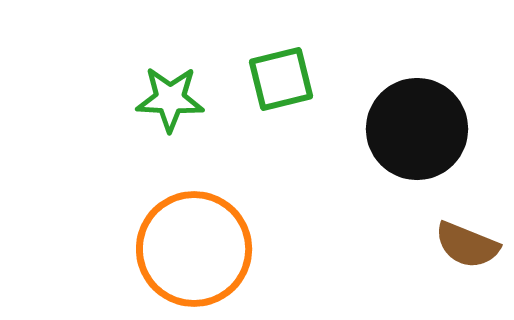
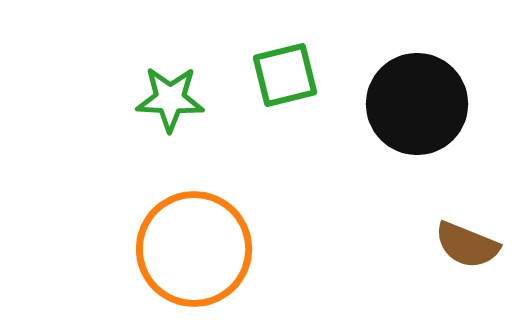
green square: moved 4 px right, 4 px up
black circle: moved 25 px up
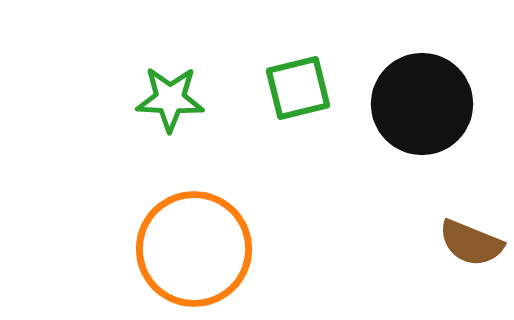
green square: moved 13 px right, 13 px down
black circle: moved 5 px right
brown semicircle: moved 4 px right, 2 px up
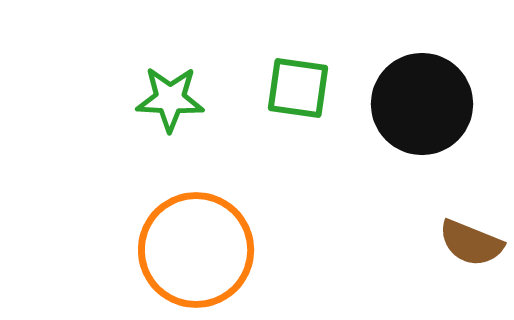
green square: rotated 22 degrees clockwise
orange circle: moved 2 px right, 1 px down
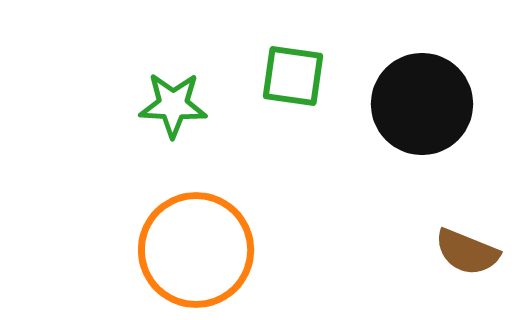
green square: moved 5 px left, 12 px up
green star: moved 3 px right, 6 px down
brown semicircle: moved 4 px left, 9 px down
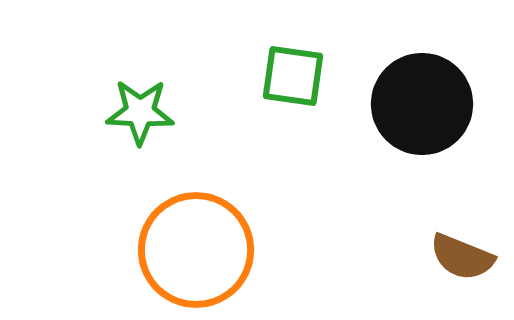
green star: moved 33 px left, 7 px down
brown semicircle: moved 5 px left, 5 px down
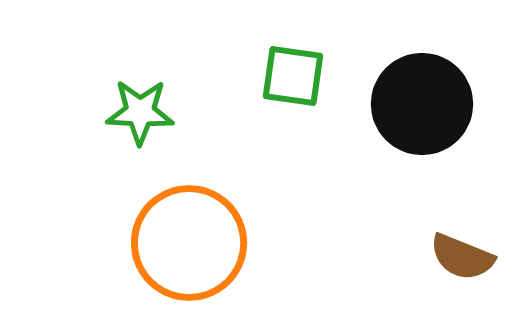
orange circle: moved 7 px left, 7 px up
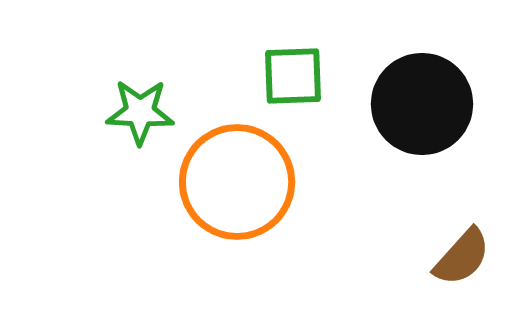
green square: rotated 10 degrees counterclockwise
orange circle: moved 48 px right, 61 px up
brown semicircle: rotated 70 degrees counterclockwise
